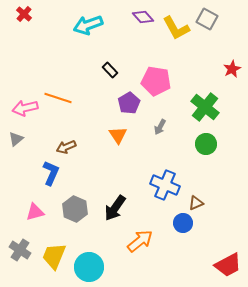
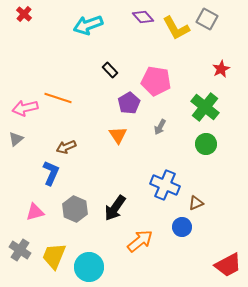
red star: moved 11 px left
blue circle: moved 1 px left, 4 px down
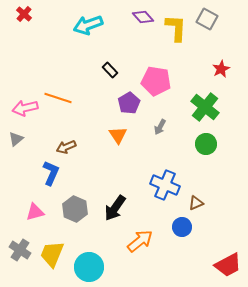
yellow L-shape: rotated 148 degrees counterclockwise
yellow trapezoid: moved 2 px left, 2 px up
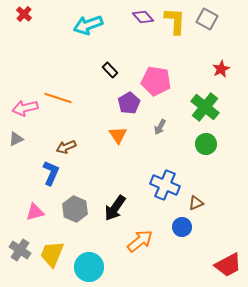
yellow L-shape: moved 1 px left, 7 px up
gray triangle: rotated 14 degrees clockwise
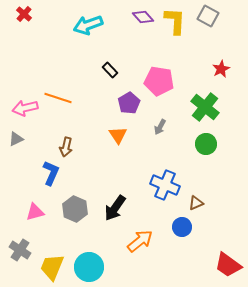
gray square: moved 1 px right, 3 px up
pink pentagon: moved 3 px right
brown arrow: rotated 54 degrees counterclockwise
yellow trapezoid: moved 13 px down
red trapezoid: rotated 64 degrees clockwise
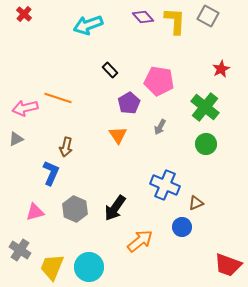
red trapezoid: rotated 16 degrees counterclockwise
